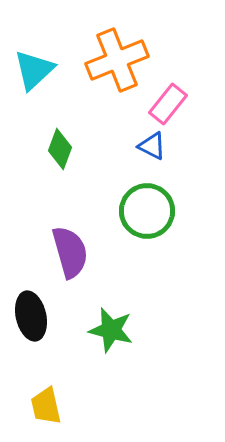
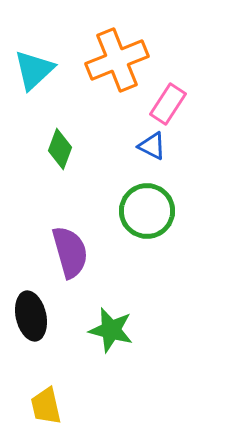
pink rectangle: rotated 6 degrees counterclockwise
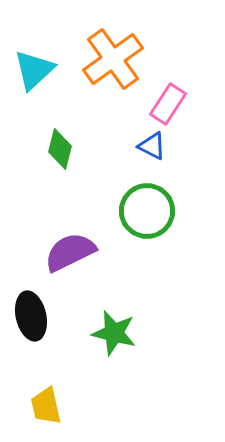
orange cross: moved 4 px left, 1 px up; rotated 14 degrees counterclockwise
green diamond: rotated 6 degrees counterclockwise
purple semicircle: rotated 100 degrees counterclockwise
green star: moved 3 px right, 3 px down
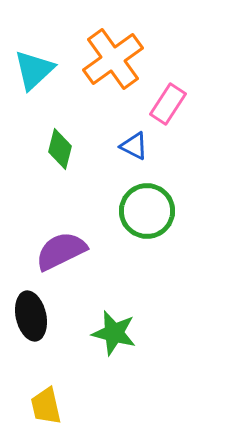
blue triangle: moved 18 px left
purple semicircle: moved 9 px left, 1 px up
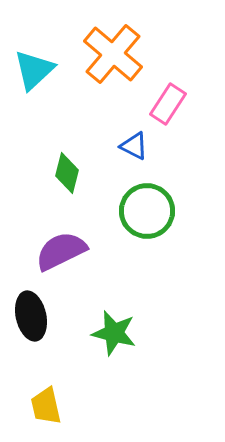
orange cross: moved 5 px up; rotated 14 degrees counterclockwise
green diamond: moved 7 px right, 24 px down
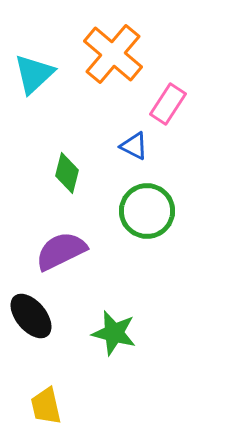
cyan triangle: moved 4 px down
black ellipse: rotated 27 degrees counterclockwise
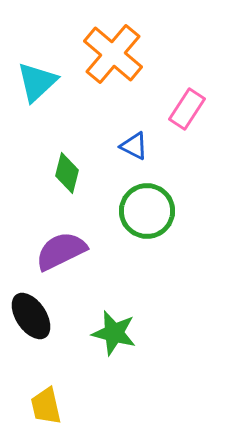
cyan triangle: moved 3 px right, 8 px down
pink rectangle: moved 19 px right, 5 px down
black ellipse: rotated 6 degrees clockwise
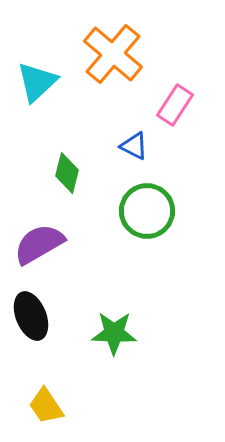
pink rectangle: moved 12 px left, 4 px up
purple semicircle: moved 22 px left, 7 px up; rotated 4 degrees counterclockwise
black ellipse: rotated 12 degrees clockwise
green star: rotated 12 degrees counterclockwise
yellow trapezoid: rotated 21 degrees counterclockwise
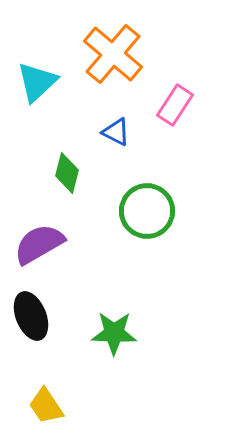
blue triangle: moved 18 px left, 14 px up
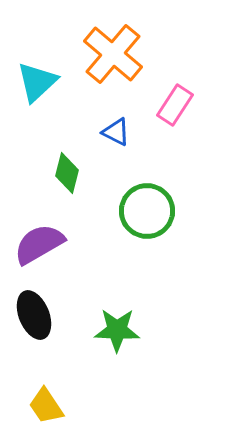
black ellipse: moved 3 px right, 1 px up
green star: moved 3 px right, 3 px up
